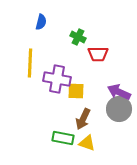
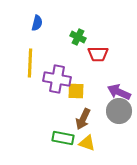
blue semicircle: moved 4 px left, 1 px down
gray circle: moved 2 px down
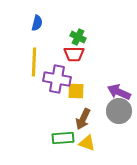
red trapezoid: moved 24 px left
yellow line: moved 4 px right, 1 px up
green rectangle: rotated 15 degrees counterclockwise
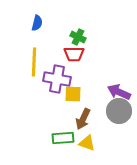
yellow square: moved 3 px left, 3 px down
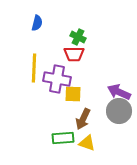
yellow line: moved 6 px down
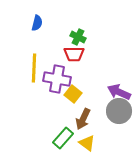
yellow square: rotated 36 degrees clockwise
green rectangle: rotated 45 degrees counterclockwise
yellow triangle: rotated 18 degrees clockwise
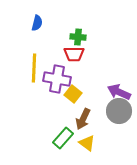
green cross: rotated 21 degrees counterclockwise
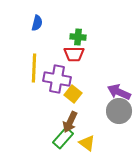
brown arrow: moved 13 px left, 3 px down
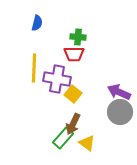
gray circle: moved 1 px right, 1 px down
brown arrow: moved 3 px right, 2 px down
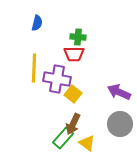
gray circle: moved 12 px down
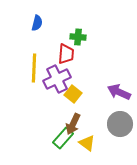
red trapezoid: moved 8 px left; rotated 85 degrees counterclockwise
purple cross: rotated 36 degrees counterclockwise
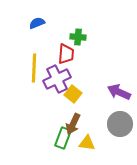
blue semicircle: rotated 126 degrees counterclockwise
green rectangle: rotated 20 degrees counterclockwise
yellow triangle: rotated 30 degrees counterclockwise
